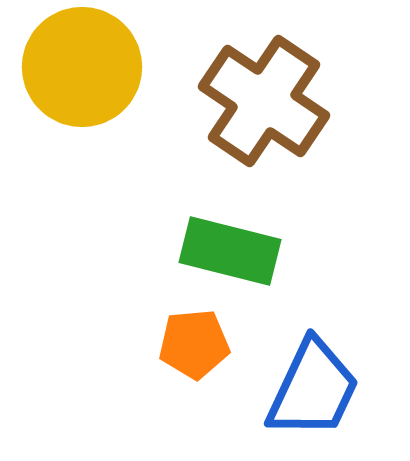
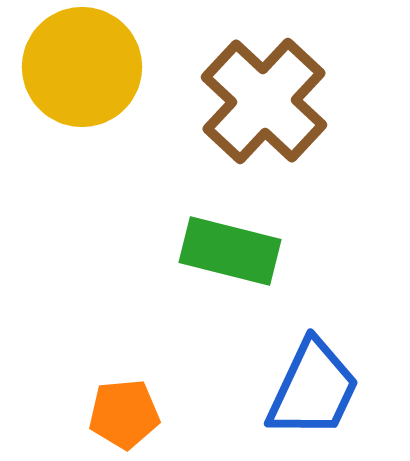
brown cross: rotated 9 degrees clockwise
orange pentagon: moved 70 px left, 70 px down
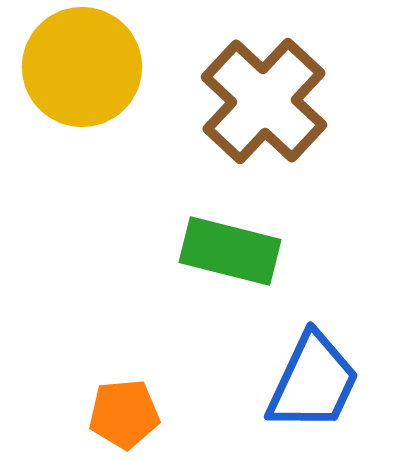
blue trapezoid: moved 7 px up
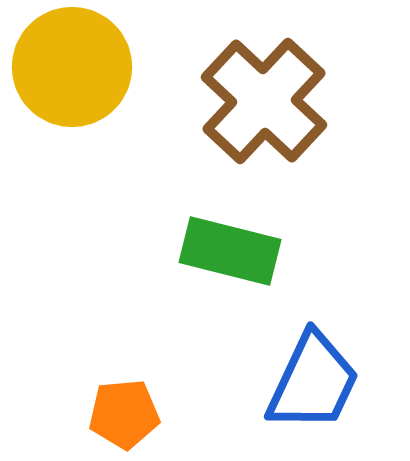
yellow circle: moved 10 px left
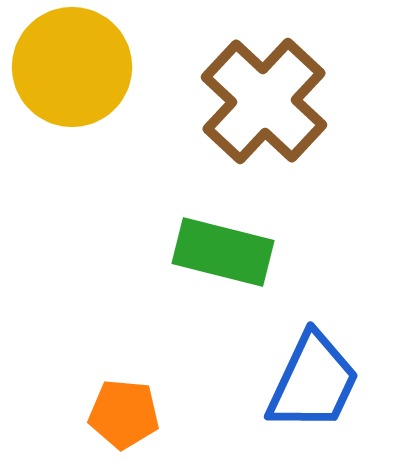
green rectangle: moved 7 px left, 1 px down
orange pentagon: rotated 10 degrees clockwise
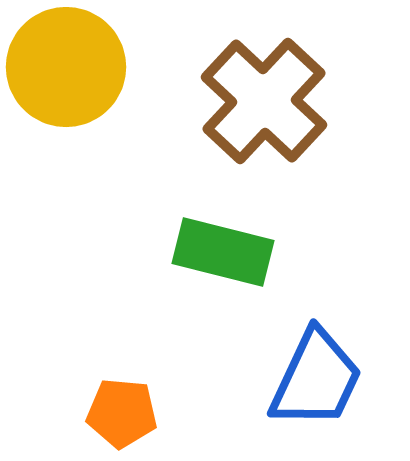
yellow circle: moved 6 px left
blue trapezoid: moved 3 px right, 3 px up
orange pentagon: moved 2 px left, 1 px up
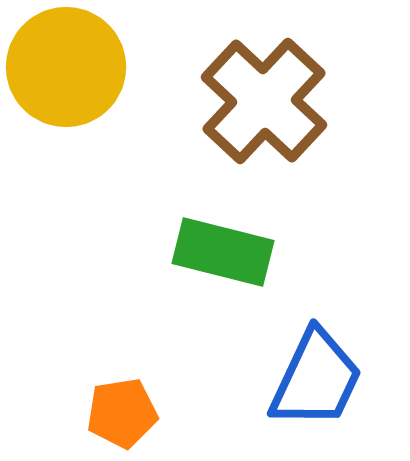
orange pentagon: rotated 14 degrees counterclockwise
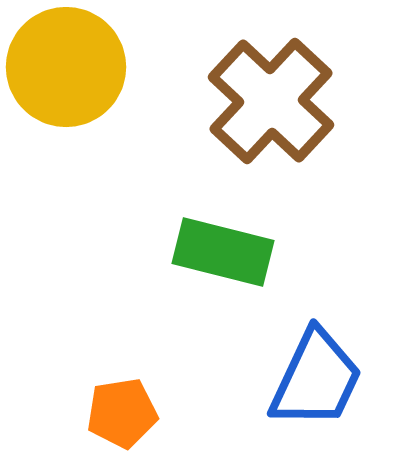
brown cross: moved 7 px right
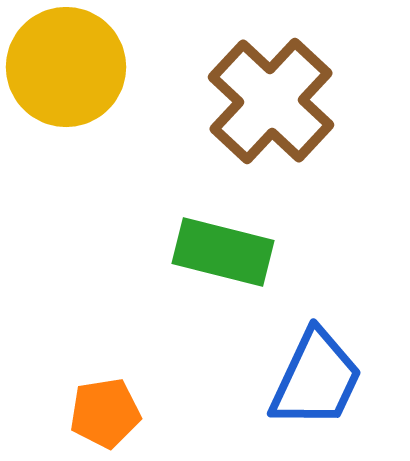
orange pentagon: moved 17 px left
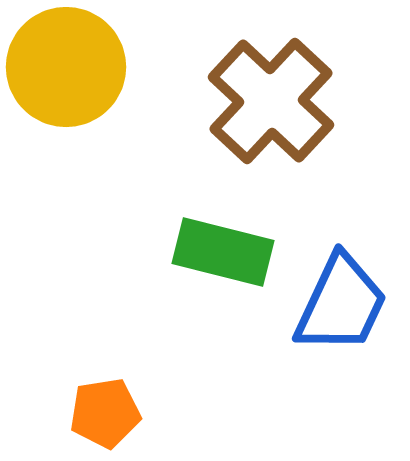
blue trapezoid: moved 25 px right, 75 px up
